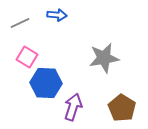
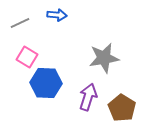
purple arrow: moved 15 px right, 10 px up
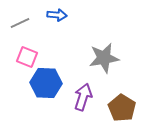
pink square: rotated 10 degrees counterclockwise
purple arrow: moved 5 px left
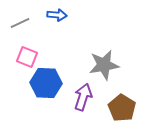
gray star: moved 7 px down
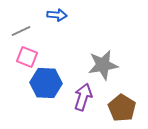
gray line: moved 1 px right, 8 px down
gray star: moved 1 px left
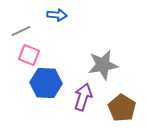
pink square: moved 2 px right, 2 px up
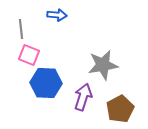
gray line: moved 2 px up; rotated 72 degrees counterclockwise
brown pentagon: moved 2 px left, 1 px down; rotated 12 degrees clockwise
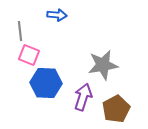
gray line: moved 1 px left, 2 px down
brown pentagon: moved 4 px left
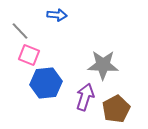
gray line: rotated 36 degrees counterclockwise
gray star: rotated 12 degrees clockwise
blue hexagon: rotated 8 degrees counterclockwise
purple arrow: moved 2 px right
